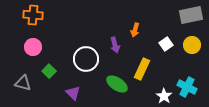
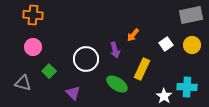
orange arrow: moved 2 px left, 5 px down; rotated 24 degrees clockwise
purple arrow: moved 5 px down
cyan cross: rotated 24 degrees counterclockwise
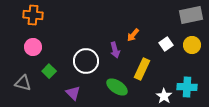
white circle: moved 2 px down
green ellipse: moved 3 px down
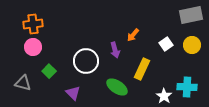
orange cross: moved 9 px down; rotated 12 degrees counterclockwise
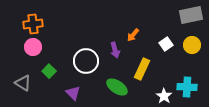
gray triangle: rotated 18 degrees clockwise
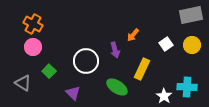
orange cross: rotated 36 degrees clockwise
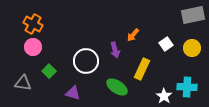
gray rectangle: moved 2 px right
yellow circle: moved 3 px down
gray triangle: rotated 24 degrees counterclockwise
purple triangle: rotated 28 degrees counterclockwise
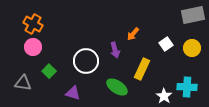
orange arrow: moved 1 px up
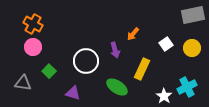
cyan cross: rotated 30 degrees counterclockwise
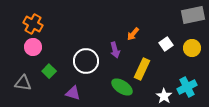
green ellipse: moved 5 px right
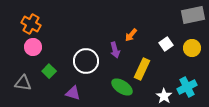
orange cross: moved 2 px left
orange arrow: moved 2 px left, 1 px down
